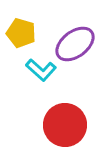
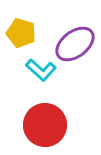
red circle: moved 20 px left
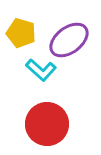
purple ellipse: moved 6 px left, 4 px up
red circle: moved 2 px right, 1 px up
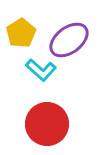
yellow pentagon: rotated 24 degrees clockwise
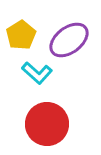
yellow pentagon: moved 2 px down
cyan L-shape: moved 4 px left, 3 px down
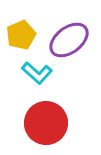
yellow pentagon: rotated 8 degrees clockwise
red circle: moved 1 px left, 1 px up
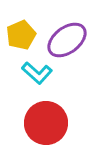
purple ellipse: moved 2 px left
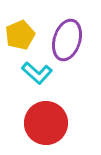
yellow pentagon: moved 1 px left
purple ellipse: rotated 36 degrees counterclockwise
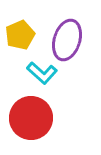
cyan L-shape: moved 5 px right
red circle: moved 15 px left, 5 px up
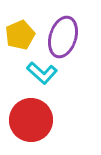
purple ellipse: moved 4 px left, 3 px up
red circle: moved 2 px down
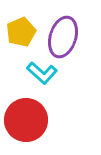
yellow pentagon: moved 1 px right, 3 px up
red circle: moved 5 px left
